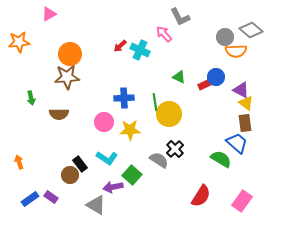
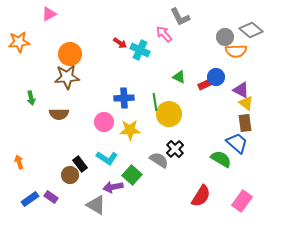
red arrow: moved 3 px up; rotated 104 degrees counterclockwise
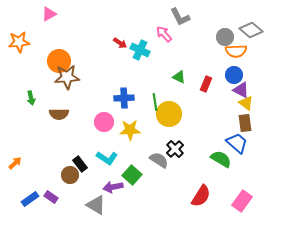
orange circle: moved 11 px left, 7 px down
blue circle: moved 18 px right, 2 px up
red rectangle: rotated 42 degrees counterclockwise
orange arrow: moved 4 px left, 1 px down; rotated 64 degrees clockwise
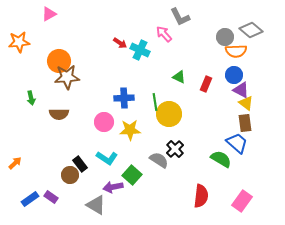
red semicircle: rotated 25 degrees counterclockwise
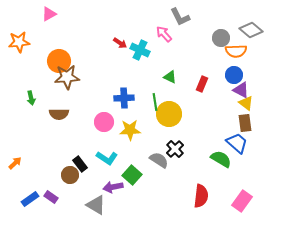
gray circle: moved 4 px left, 1 px down
green triangle: moved 9 px left
red rectangle: moved 4 px left
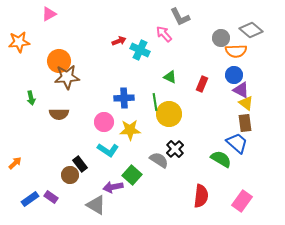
red arrow: moved 1 px left, 2 px up; rotated 56 degrees counterclockwise
cyan L-shape: moved 1 px right, 8 px up
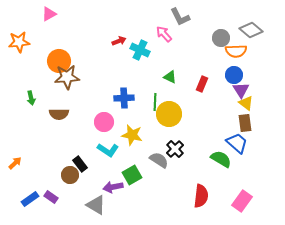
purple triangle: rotated 30 degrees clockwise
green line: rotated 12 degrees clockwise
yellow star: moved 2 px right, 5 px down; rotated 15 degrees clockwise
green square: rotated 18 degrees clockwise
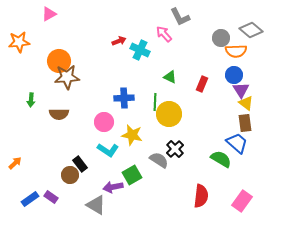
green arrow: moved 2 px down; rotated 16 degrees clockwise
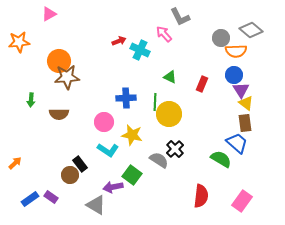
blue cross: moved 2 px right
green square: rotated 24 degrees counterclockwise
